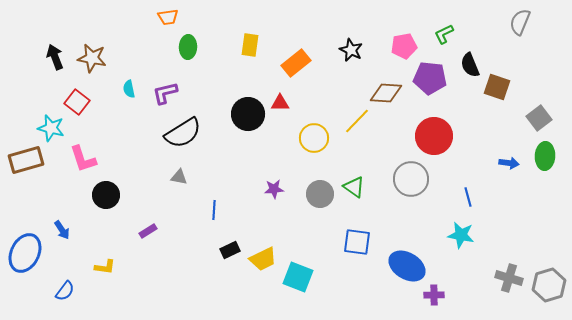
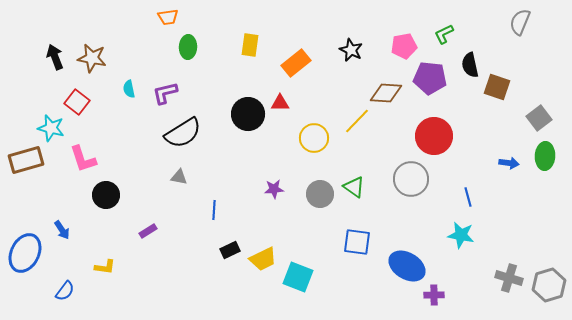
black semicircle at (470, 65): rotated 10 degrees clockwise
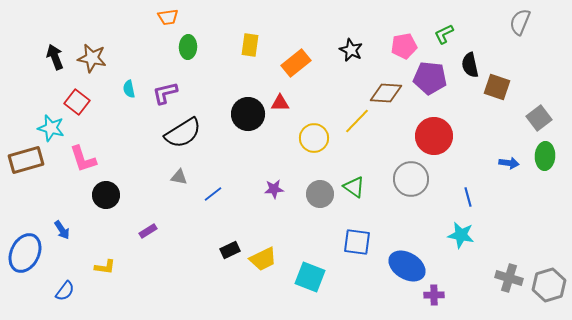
blue line at (214, 210): moved 1 px left, 16 px up; rotated 48 degrees clockwise
cyan square at (298, 277): moved 12 px right
